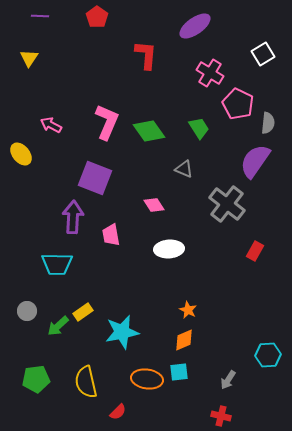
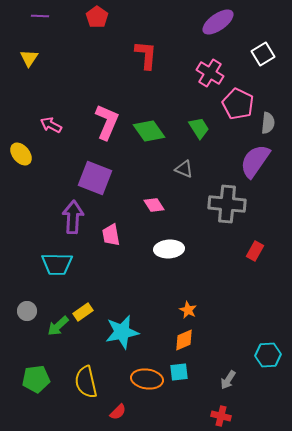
purple ellipse: moved 23 px right, 4 px up
gray cross: rotated 33 degrees counterclockwise
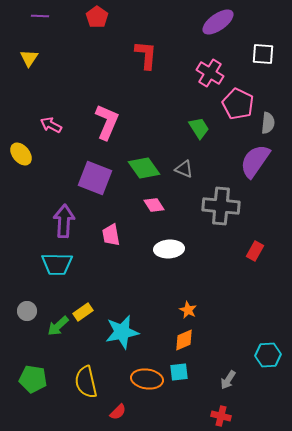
white square: rotated 35 degrees clockwise
green diamond: moved 5 px left, 37 px down
gray cross: moved 6 px left, 2 px down
purple arrow: moved 9 px left, 4 px down
green pentagon: moved 3 px left; rotated 16 degrees clockwise
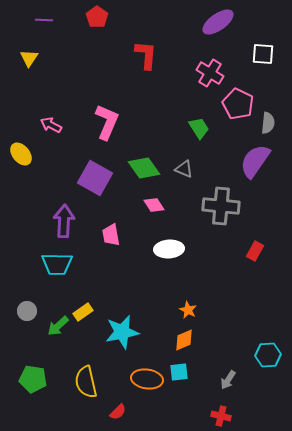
purple line: moved 4 px right, 4 px down
purple square: rotated 8 degrees clockwise
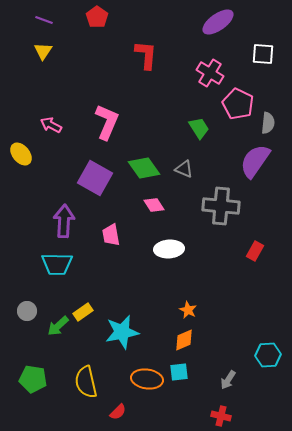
purple line: rotated 18 degrees clockwise
yellow triangle: moved 14 px right, 7 px up
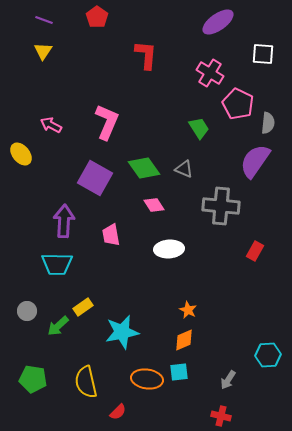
yellow rectangle: moved 5 px up
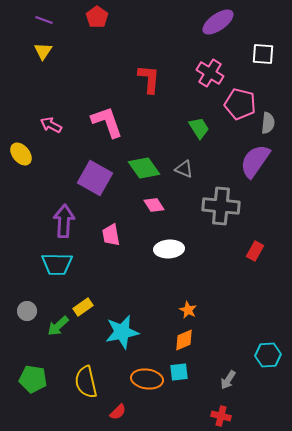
red L-shape: moved 3 px right, 24 px down
pink pentagon: moved 2 px right; rotated 12 degrees counterclockwise
pink L-shape: rotated 42 degrees counterclockwise
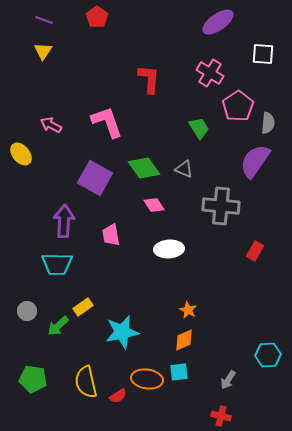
pink pentagon: moved 2 px left, 2 px down; rotated 24 degrees clockwise
red semicircle: moved 16 px up; rotated 12 degrees clockwise
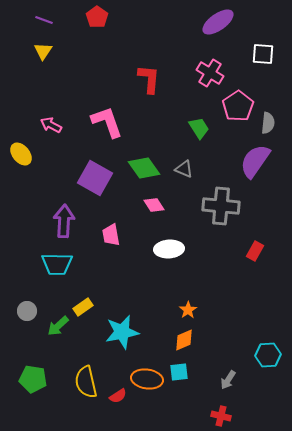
orange star: rotated 12 degrees clockwise
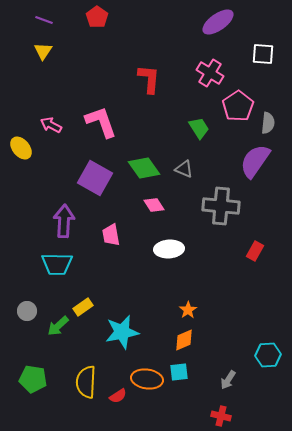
pink L-shape: moved 6 px left
yellow ellipse: moved 6 px up
yellow semicircle: rotated 16 degrees clockwise
